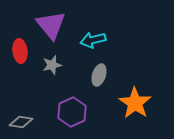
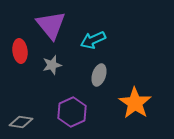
cyan arrow: rotated 10 degrees counterclockwise
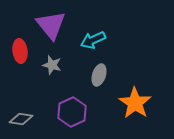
gray star: rotated 30 degrees clockwise
gray diamond: moved 3 px up
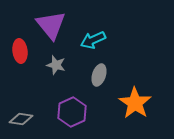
gray star: moved 4 px right
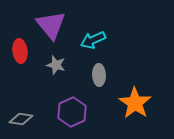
gray ellipse: rotated 20 degrees counterclockwise
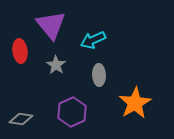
gray star: rotated 18 degrees clockwise
orange star: rotated 8 degrees clockwise
